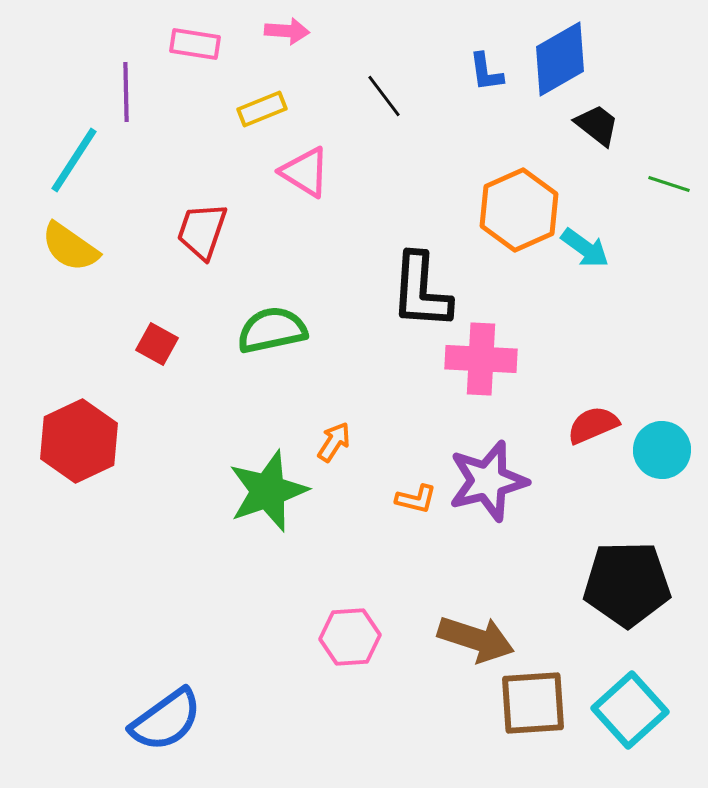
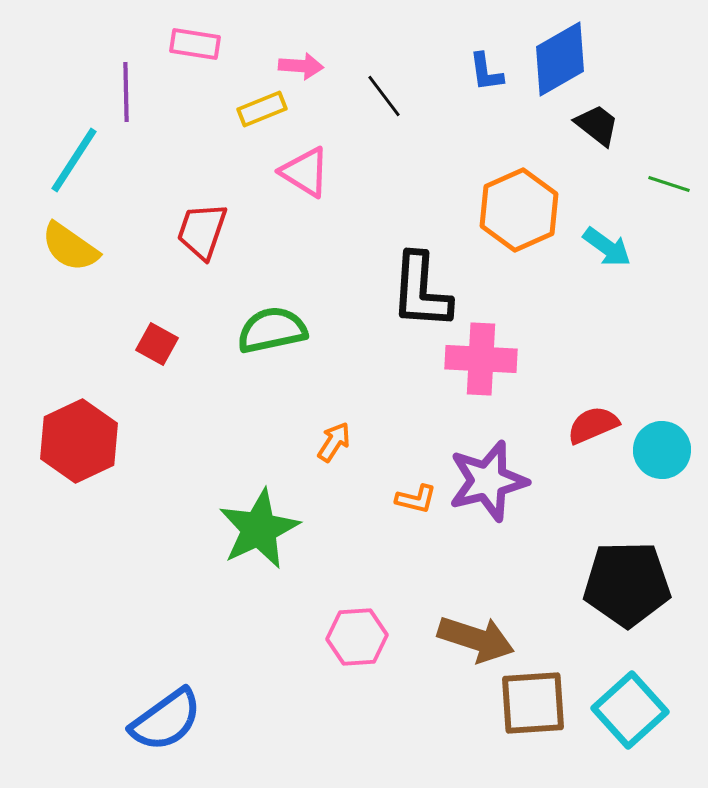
pink arrow: moved 14 px right, 35 px down
cyan arrow: moved 22 px right, 1 px up
green star: moved 9 px left, 38 px down; rotated 6 degrees counterclockwise
pink hexagon: moved 7 px right
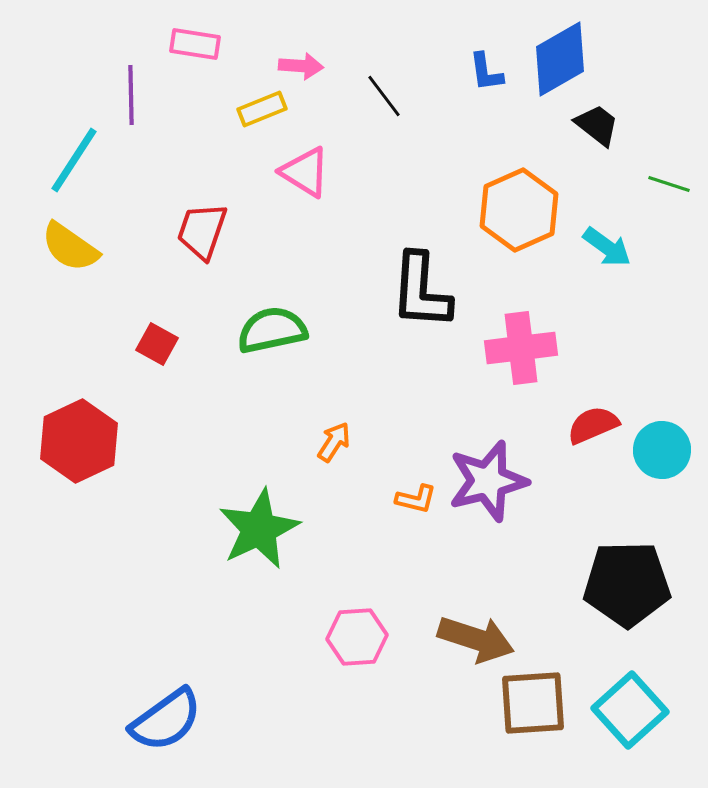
purple line: moved 5 px right, 3 px down
pink cross: moved 40 px right, 11 px up; rotated 10 degrees counterclockwise
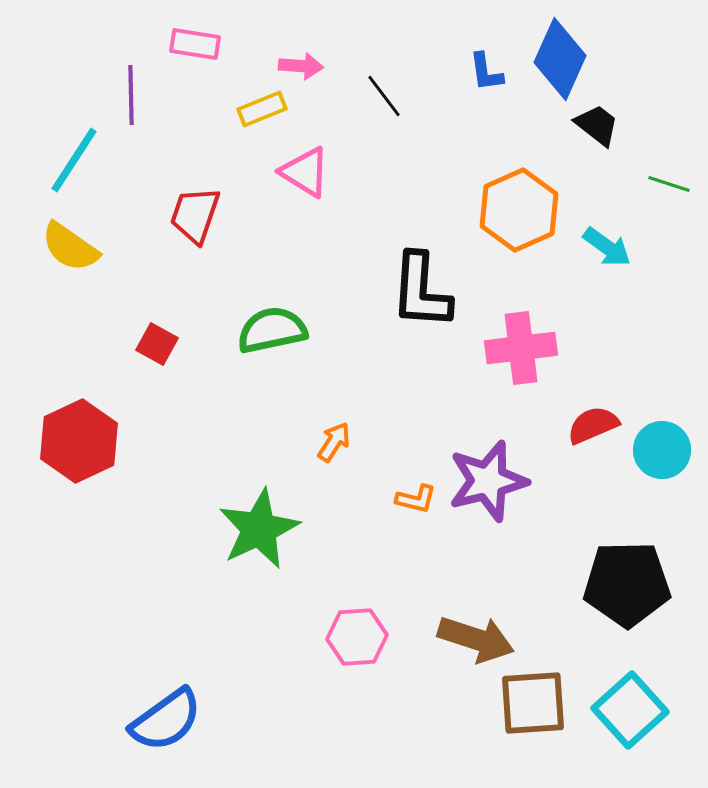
blue diamond: rotated 36 degrees counterclockwise
red trapezoid: moved 7 px left, 16 px up
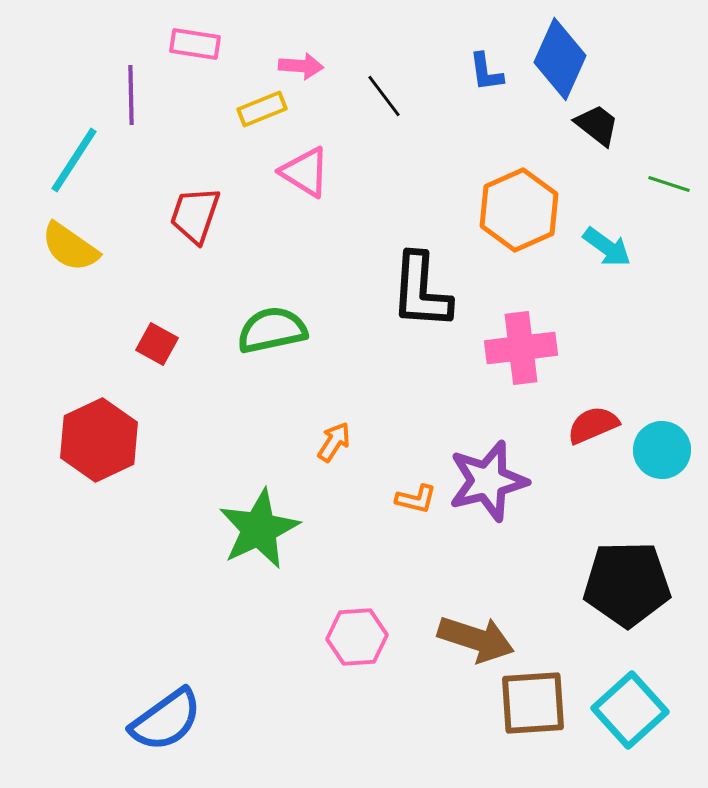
red hexagon: moved 20 px right, 1 px up
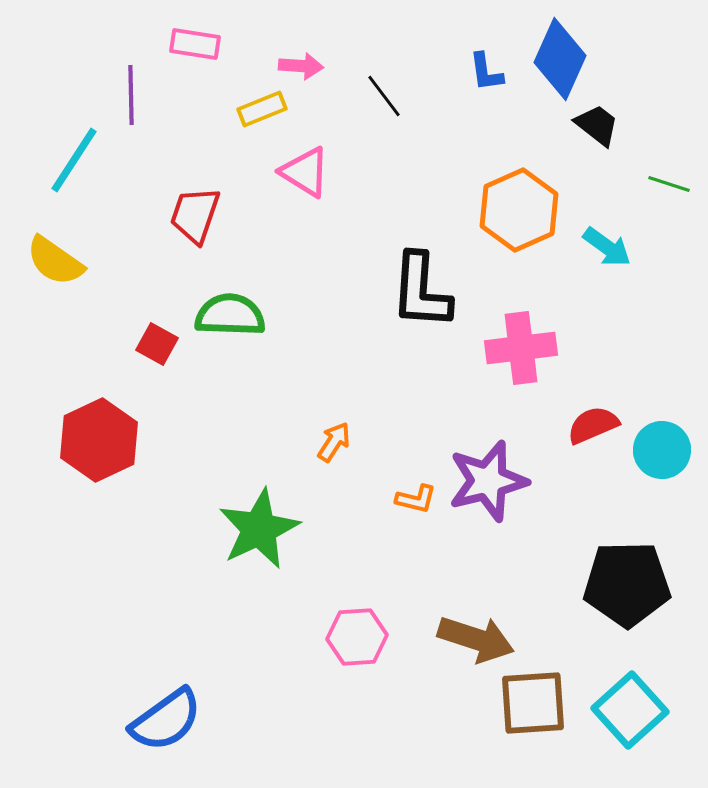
yellow semicircle: moved 15 px left, 14 px down
green semicircle: moved 42 px left, 15 px up; rotated 14 degrees clockwise
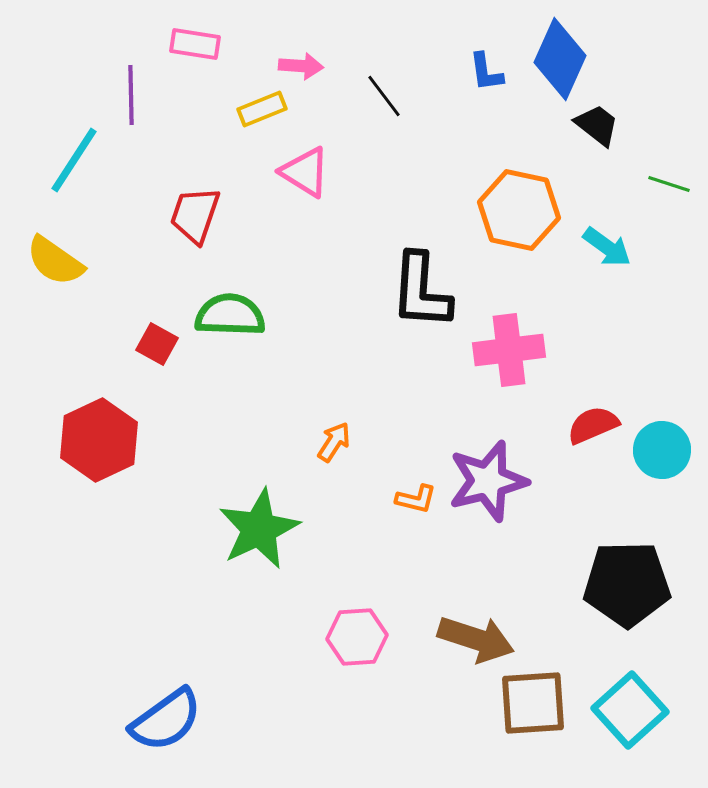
orange hexagon: rotated 24 degrees counterclockwise
pink cross: moved 12 px left, 2 px down
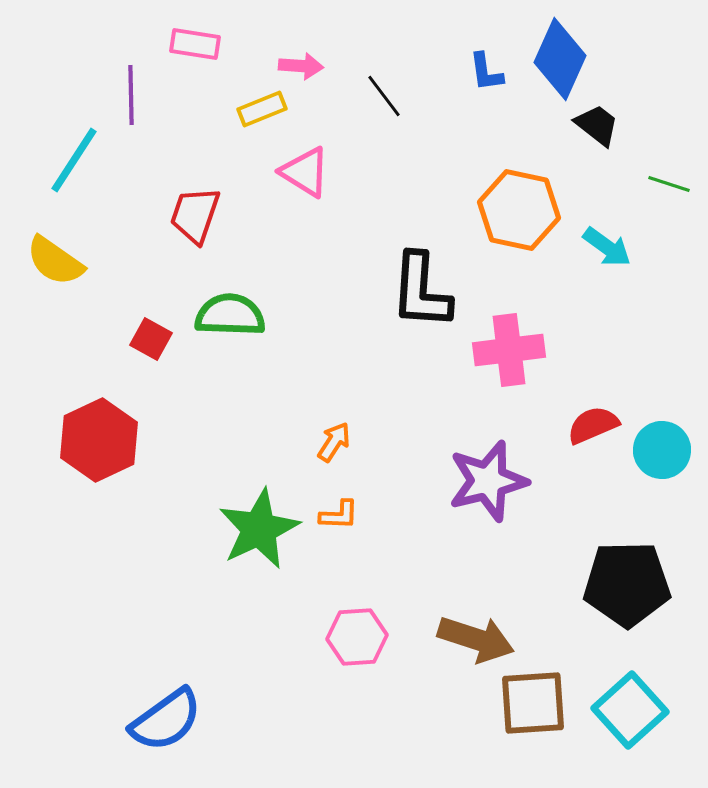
red square: moved 6 px left, 5 px up
orange L-shape: moved 77 px left, 16 px down; rotated 12 degrees counterclockwise
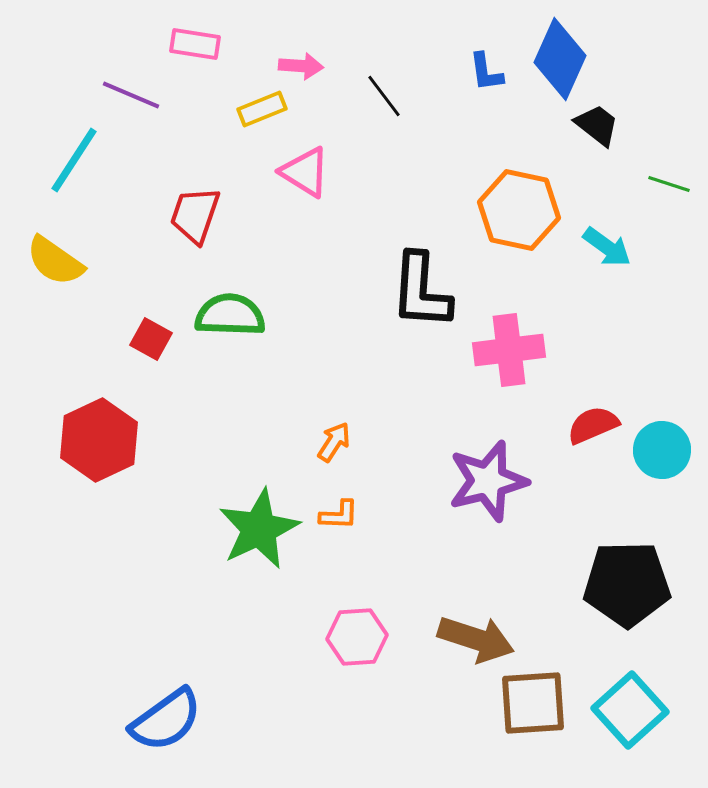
purple line: rotated 66 degrees counterclockwise
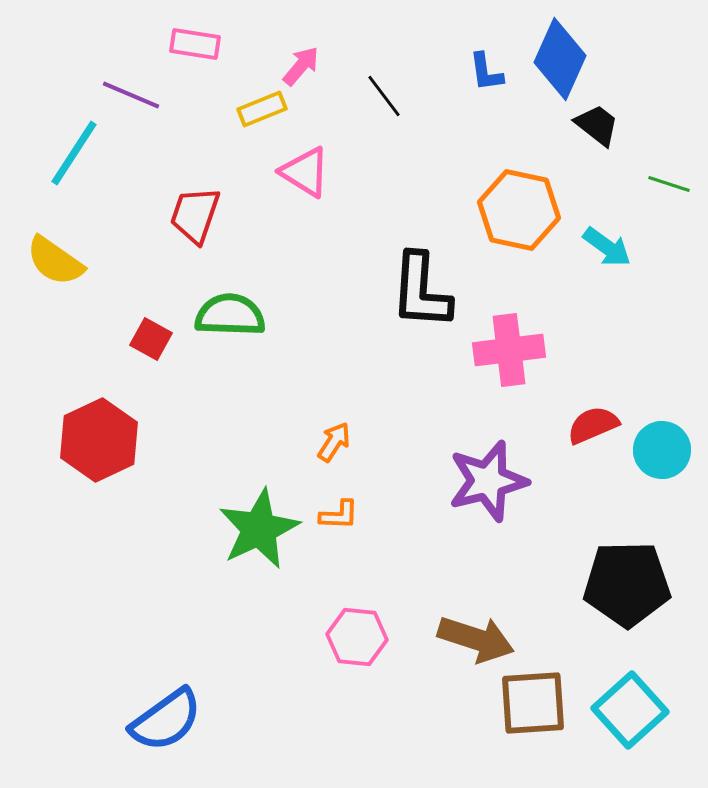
pink arrow: rotated 54 degrees counterclockwise
cyan line: moved 7 px up
pink hexagon: rotated 10 degrees clockwise
